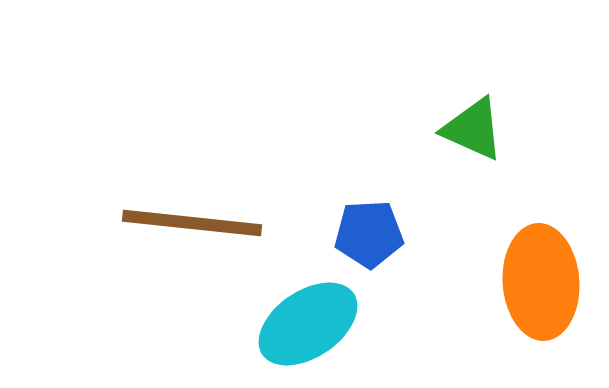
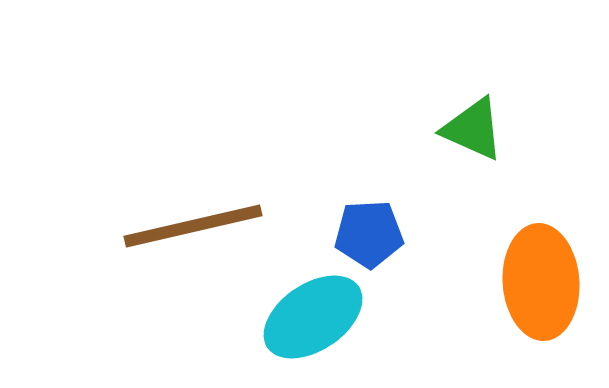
brown line: moved 1 px right, 3 px down; rotated 19 degrees counterclockwise
cyan ellipse: moved 5 px right, 7 px up
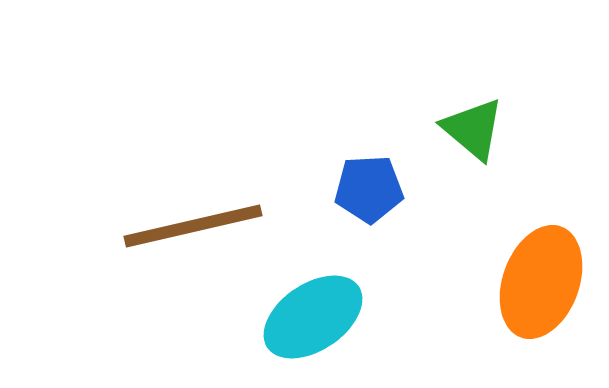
green triangle: rotated 16 degrees clockwise
blue pentagon: moved 45 px up
orange ellipse: rotated 24 degrees clockwise
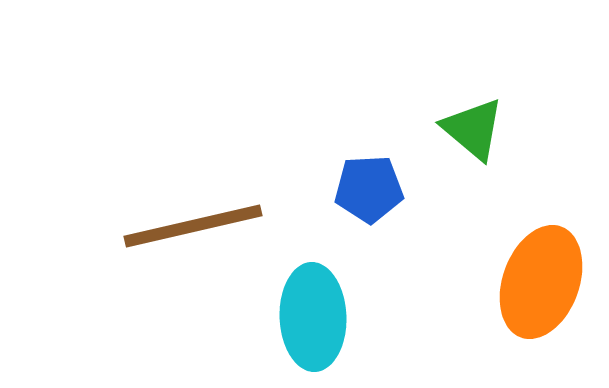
cyan ellipse: rotated 58 degrees counterclockwise
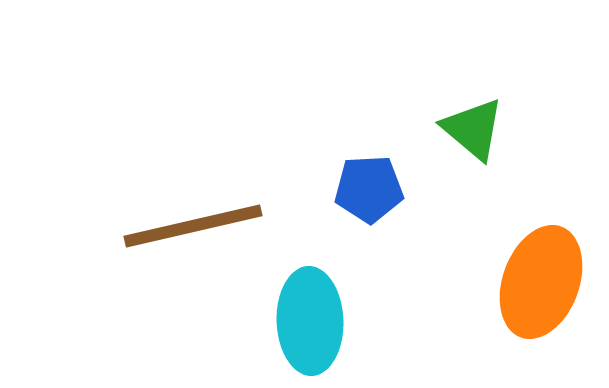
cyan ellipse: moved 3 px left, 4 px down
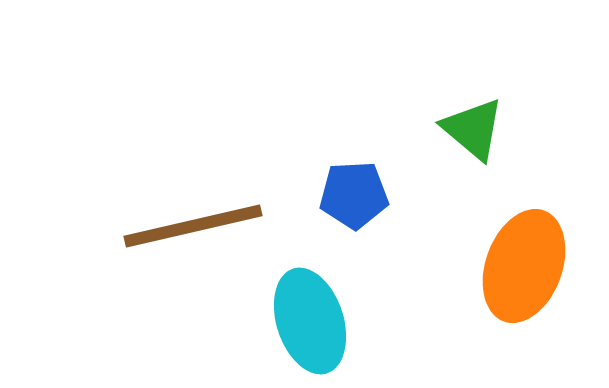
blue pentagon: moved 15 px left, 6 px down
orange ellipse: moved 17 px left, 16 px up
cyan ellipse: rotated 16 degrees counterclockwise
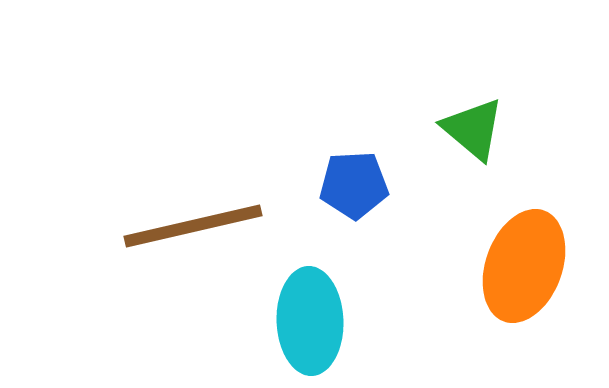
blue pentagon: moved 10 px up
cyan ellipse: rotated 16 degrees clockwise
